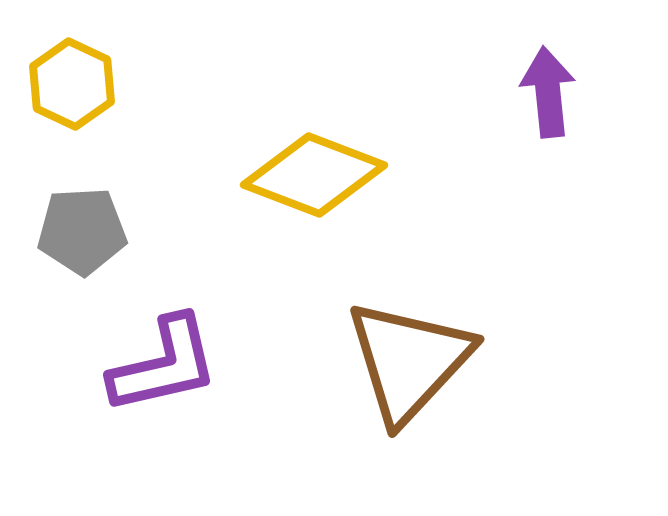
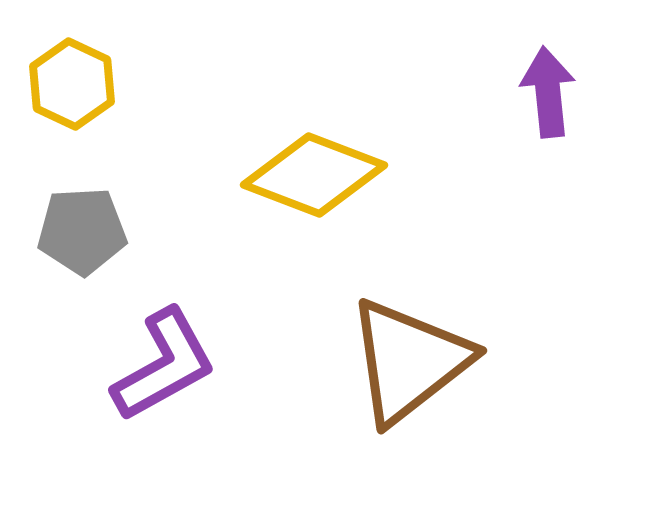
brown triangle: rotated 9 degrees clockwise
purple L-shape: rotated 16 degrees counterclockwise
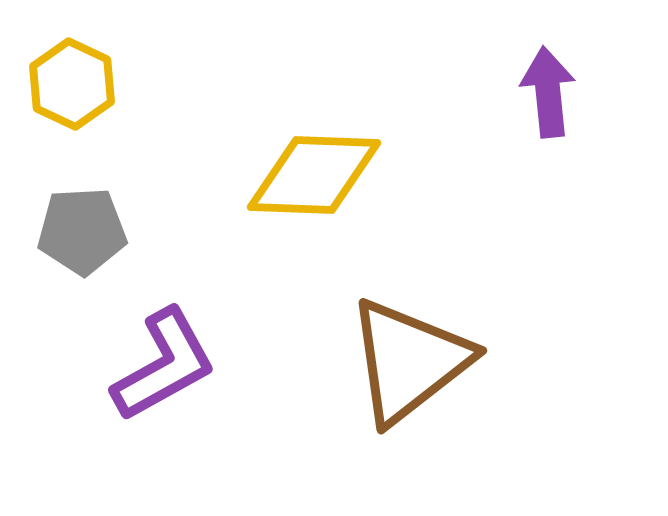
yellow diamond: rotated 19 degrees counterclockwise
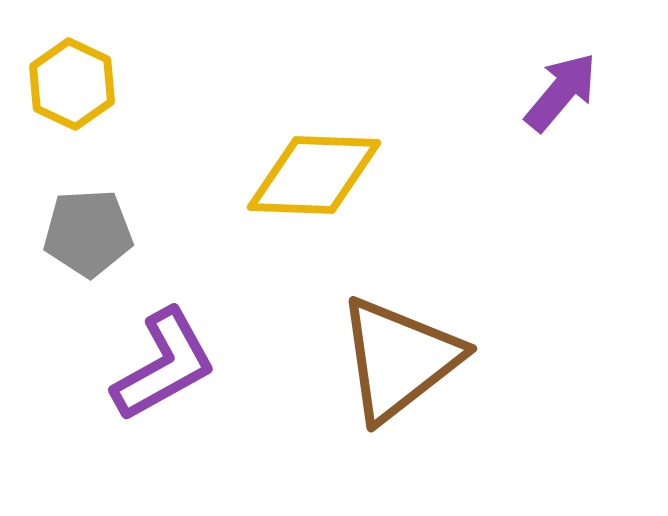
purple arrow: moved 13 px right; rotated 46 degrees clockwise
gray pentagon: moved 6 px right, 2 px down
brown triangle: moved 10 px left, 2 px up
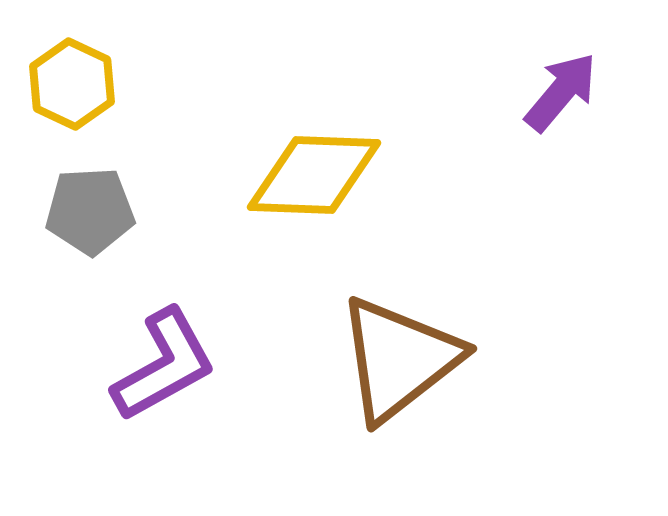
gray pentagon: moved 2 px right, 22 px up
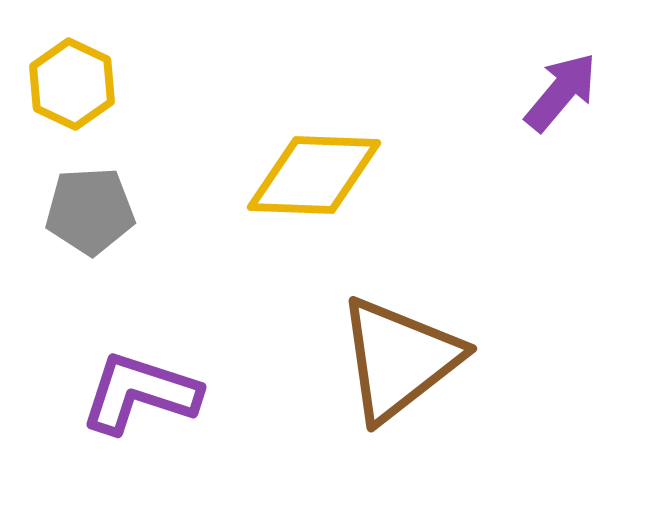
purple L-shape: moved 24 px left, 28 px down; rotated 133 degrees counterclockwise
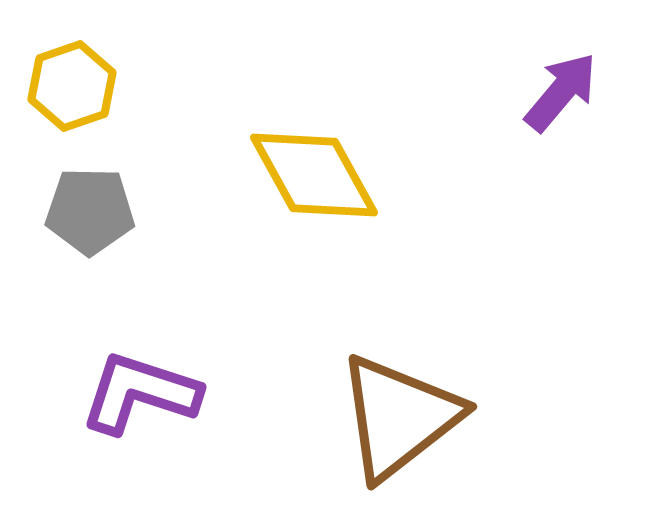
yellow hexagon: moved 2 px down; rotated 16 degrees clockwise
yellow diamond: rotated 59 degrees clockwise
gray pentagon: rotated 4 degrees clockwise
brown triangle: moved 58 px down
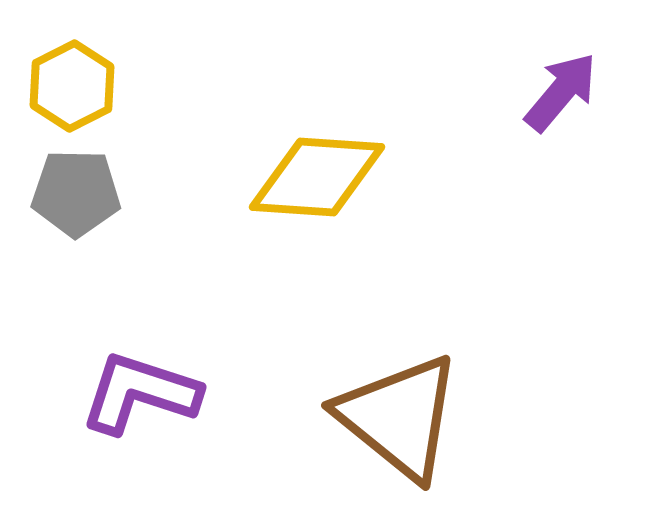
yellow hexagon: rotated 8 degrees counterclockwise
yellow diamond: moved 3 px right, 2 px down; rotated 57 degrees counterclockwise
gray pentagon: moved 14 px left, 18 px up
brown triangle: rotated 43 degrees counterclockwise
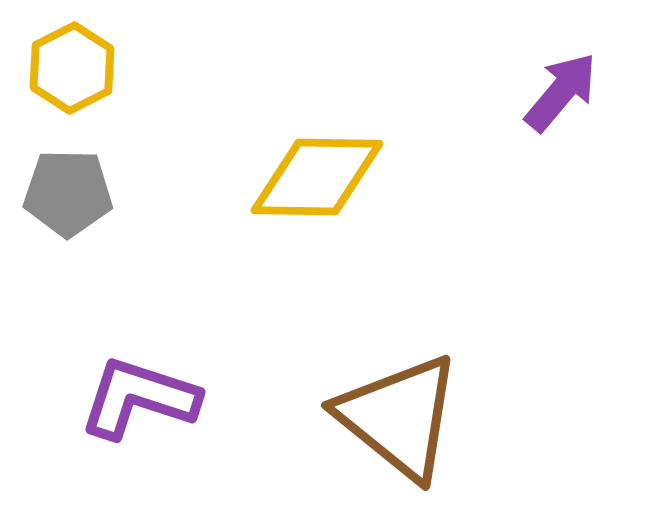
yellow hexagon: moved 18 px up
yellow diamond: rotated 3 degrees counterclockwise
gray pentagon: moved 8 px left
purple L-shape: moved 1 px left, 5 px down
